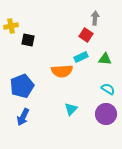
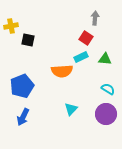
red square: moved 3 px down
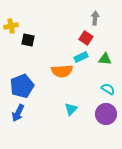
blue arrow: moved 5 px left, 4 px up
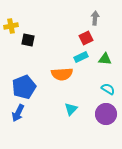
red square: rotated 32 degrees clockwise
orange semicircle: moved 3 px down
blue pentagon: moved 2 px right, 1 px down
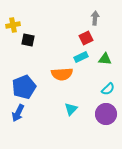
yellow cross: moved 2 px right, 1 px up
cyan semicircle: rotated 104 degrees clockwise
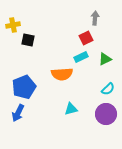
green triangle: rotated 32 degrees counterclockwise
cyan triangle: rotated 32 degrees clockwise
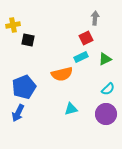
orange semicircle: rotated 10 degrees counterclockwise
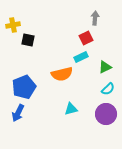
green triangle: moved 8 px down
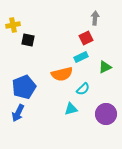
cyan semicircle: moved 25 px left
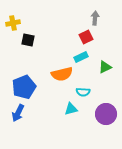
yellow cross: moved 2 px up
red square: moved 1 px up
cyan semicircle: moved 3 px down; rotated 48 degrees clockwise
